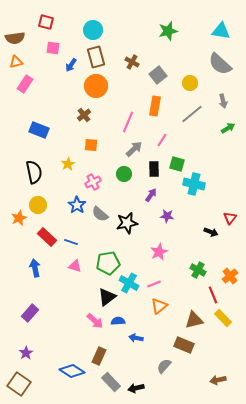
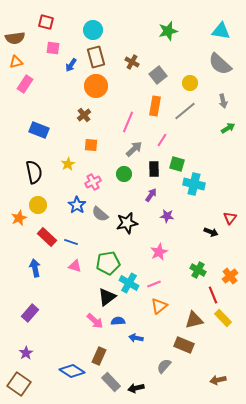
gray line at (192, 114): moved 7 px left, 3 px up
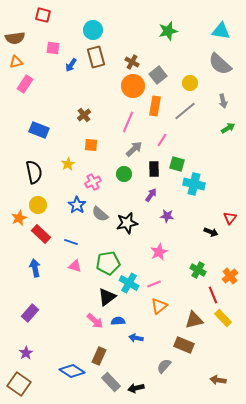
red square at (46, 22): moved 3 px left, 7 px up
orange circle at (96, 86): moved 37 px right
red rectangle at (47, 237): moved 6 px left, 3 px up
brown arrow at (218, 380): rotated 21 degrees clockwise
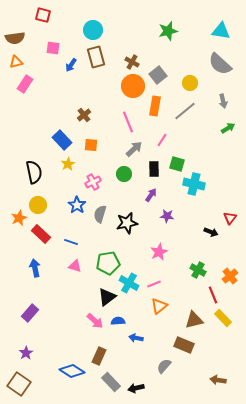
pink line at (128, 122): rotated 45 degrees counterclockwise
blue rectangle at (39, 130): moved 23 px right, 10 px down; rotated 24 degrees clockwise
gray semicircle at (100, 214): rotated 66 degrees clockwise
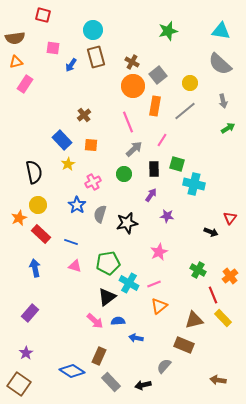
black arrow at (136, 388): moved 7 px right, 3 px up
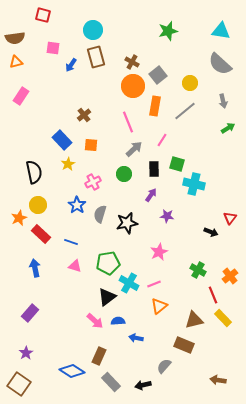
pink rectangle at (25, 84): moved 4 px left, 12 px down
